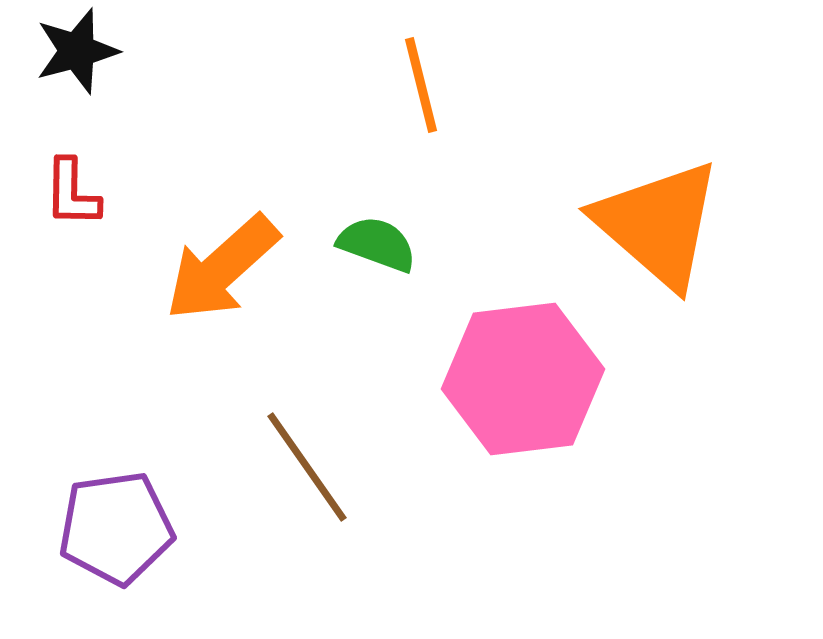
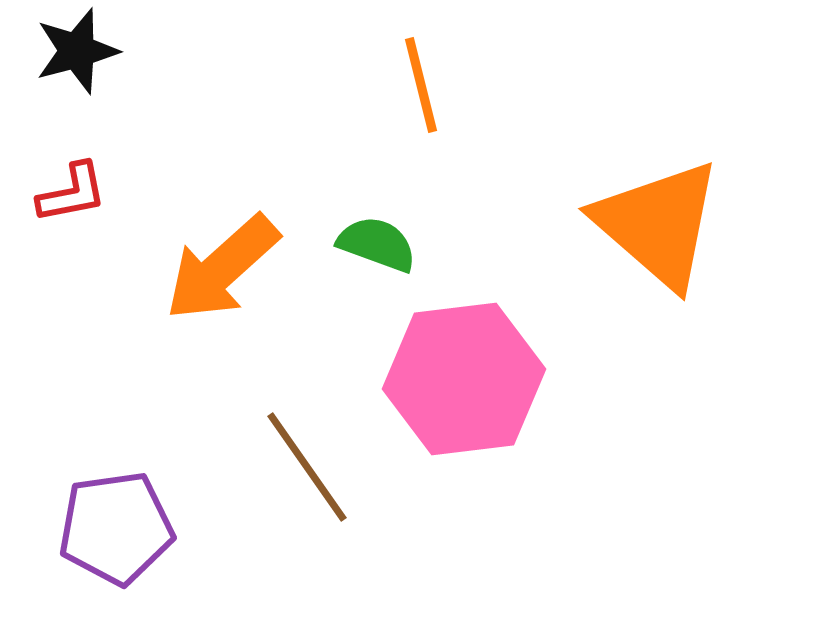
red L-shape: rotated 102 degrees counterclockwise
pink hexagon: moved 59 px left
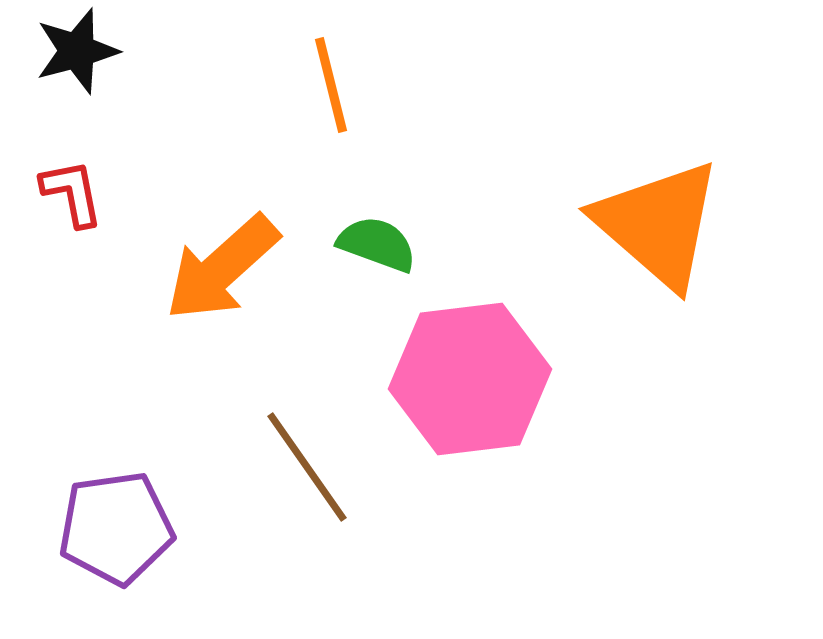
orange line: moved 90 px left
red L-shape: rotated 90 degrees counterclockwise
pink hexagon: moved 6 px right
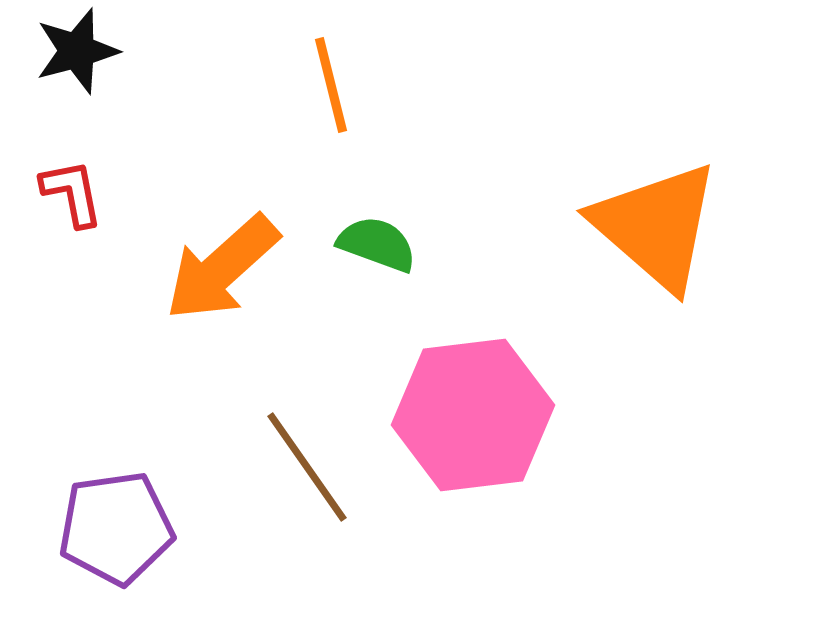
orange triangle: moved 2 px left, 2 px down
pink hexagon: moved 3 px right, 36 px down
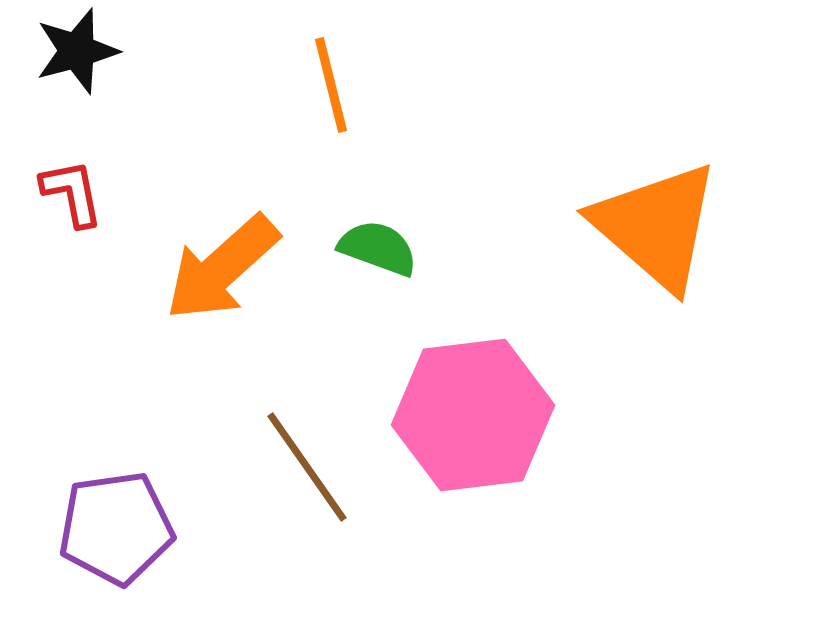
green semicircle: moved 1 px right, 4 px down
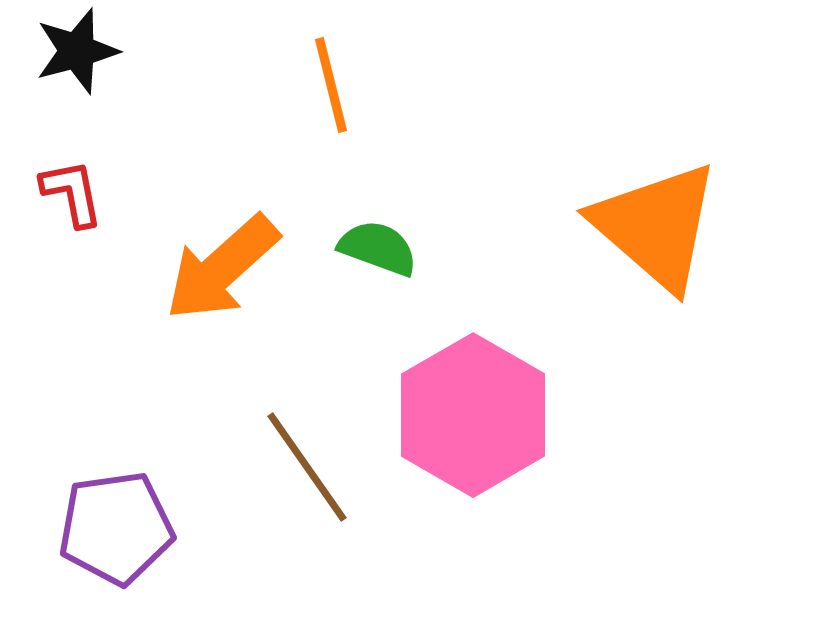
pink hexagon: rotated 23 degrees counterclockwise
